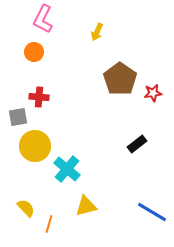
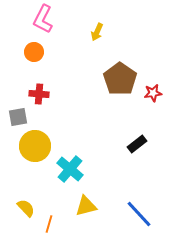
red cross: moved 3 px up
cyan cross: moved 3 px right
blue line: moved 13 px left, 2 px down; rotated 16 degrees clockwise
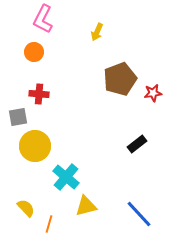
brown pentagon: rotated 16 degrees clockwise
cyan cross: moved 4 px left, 8 px down
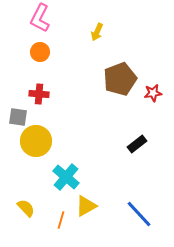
pink L-shape: moved 3 px left, 1 px up
orange circle: moved 6 px right
gray square: rotated 18 degrees clockwise
yellow circle: moved 1 px right, 5 px up
yellow triangle: rotated 15 degrees counterclockwise
orange line: moved 12 px right, 4 px up
